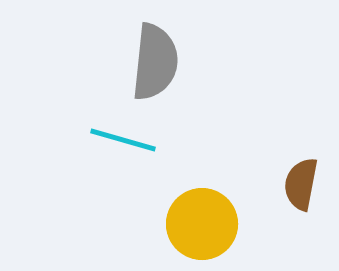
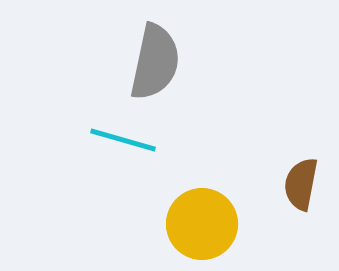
gray semicircle: rotated 6 degrees clockwise
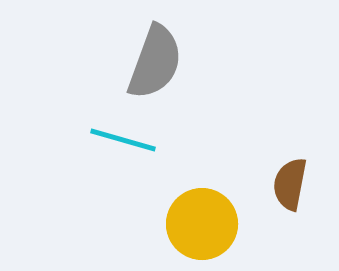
gray semicircle: rotated 8 degrees clockwise
brown semicircle: moved 11 px left
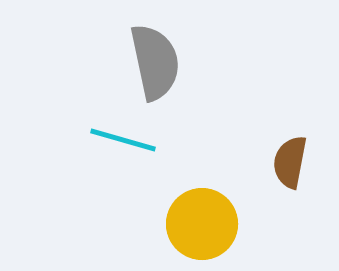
gray semicircle: rotated 32 degrees counterclockwise
brown semicircle: moved 22 px up
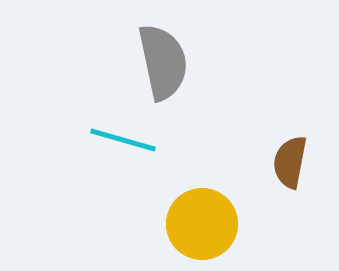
gray semicircle: moved 8 px right
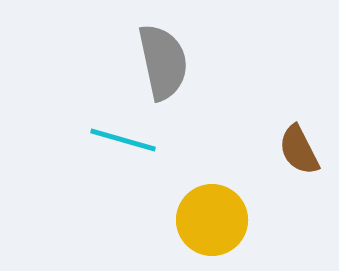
brown semicircle: moved 9 px right, 12 px up; rotated 38 degrees counterclockwise
yellow circle: moved 10 px right, 4 px up
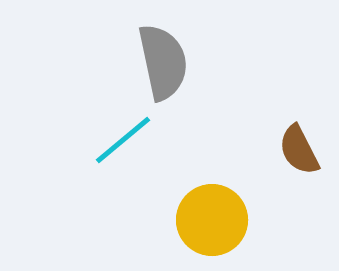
cyan line: rotated 56 degrees counterclockwise
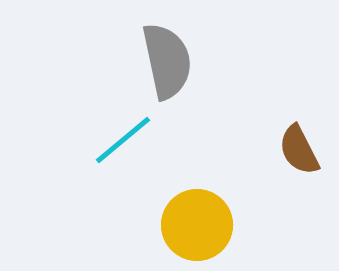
gray semicircle: moved 4 px right, 1 px up
yellow circle: moved 15 px left, 5 px down
